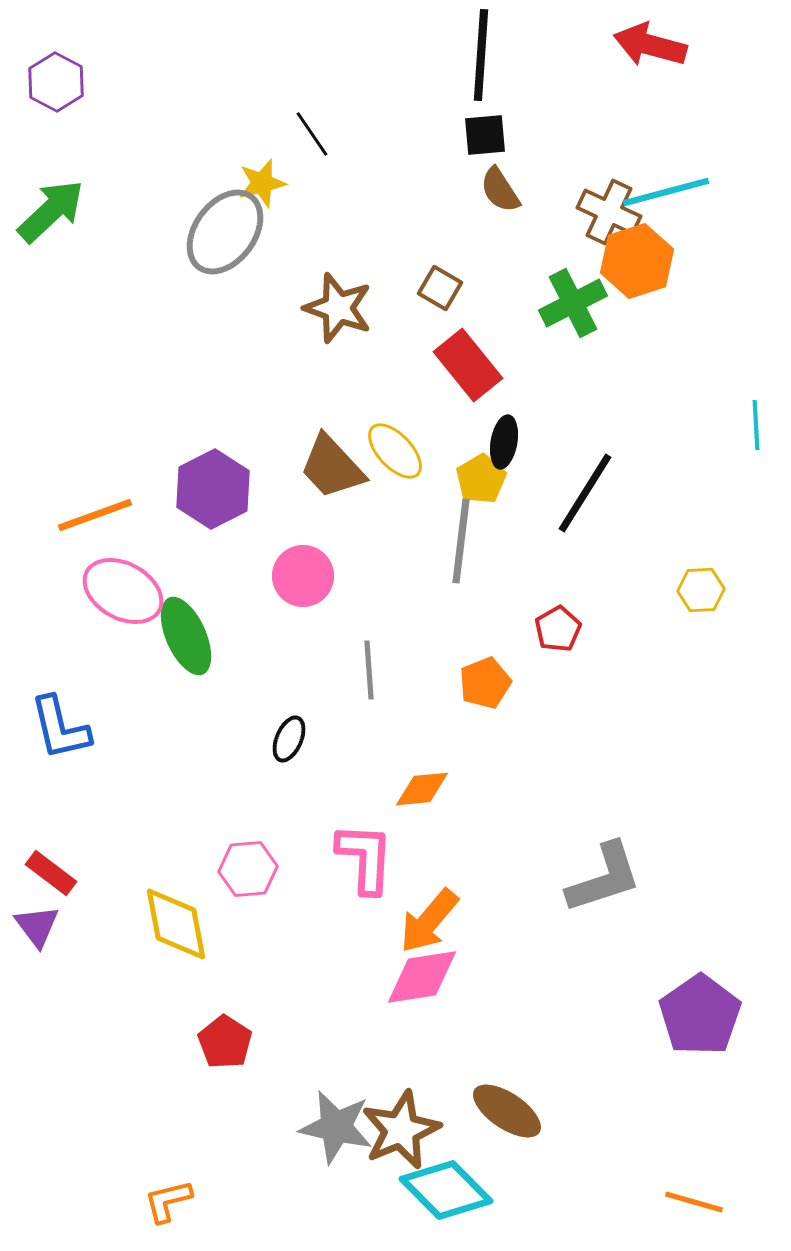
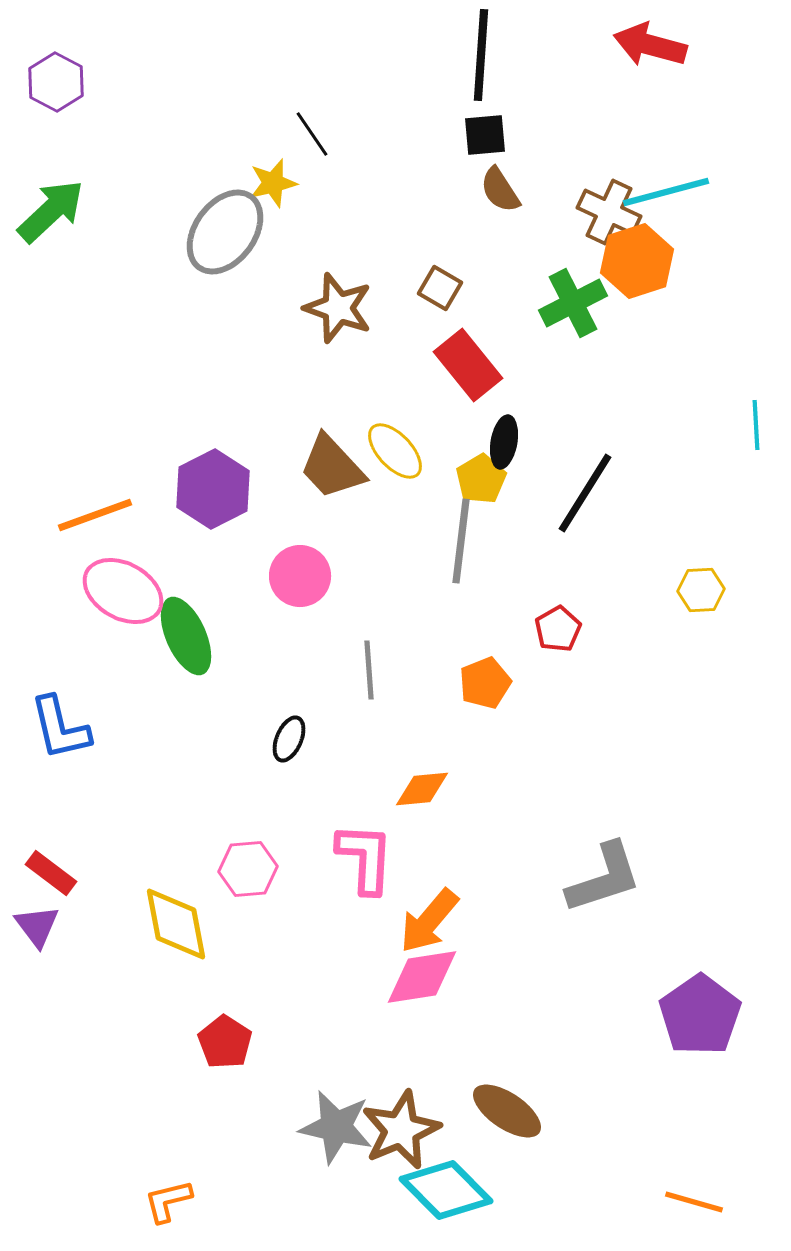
yellow star at (262, 183): moved 11 px right
pink circle at (303, 576): moved 3 px left
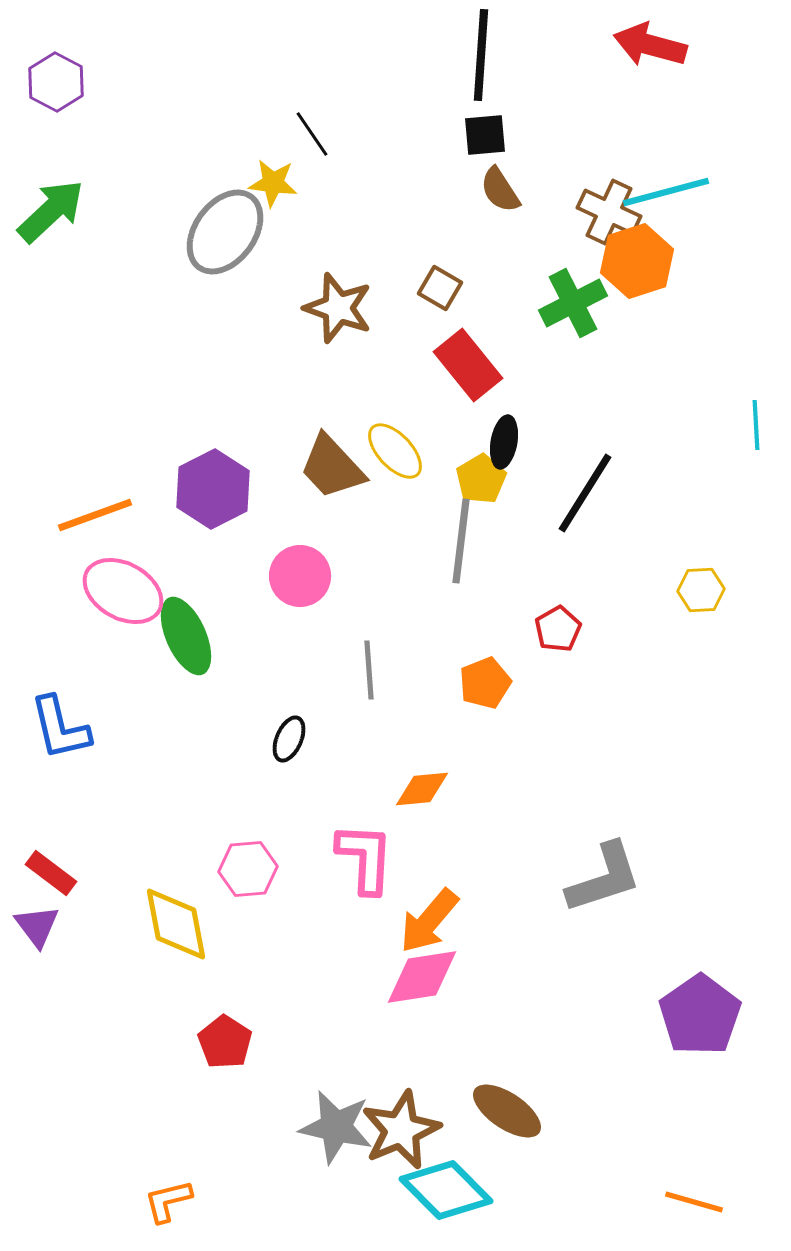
yellow star at (273, 183): rotated 21 degrees clockwise
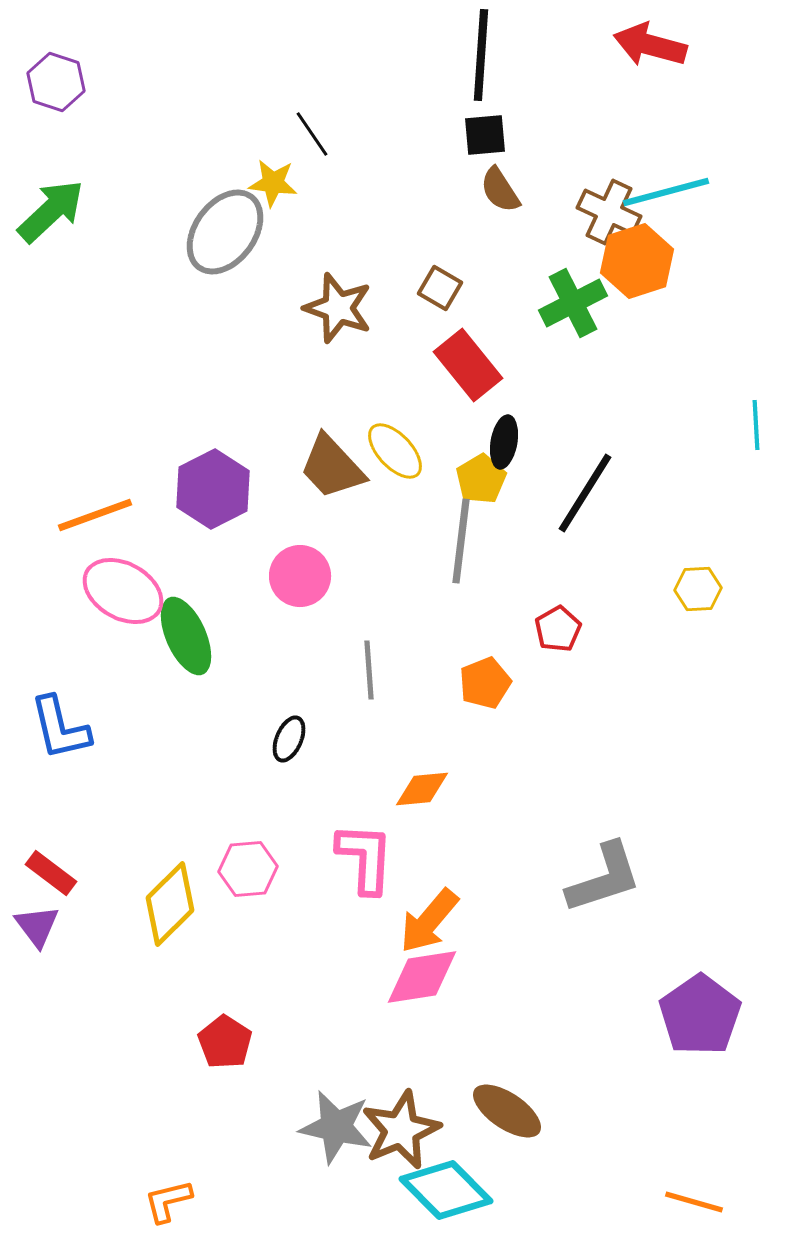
purple hexagon at (56, 82): rotated 10 degrees counterclockwise
yellow hexagon at (701, 590): moved 3 px left, 1 px up
yellow diamond at (176, 924): moved 6 px left, 20 px up; rotated 56 degrees clockwise
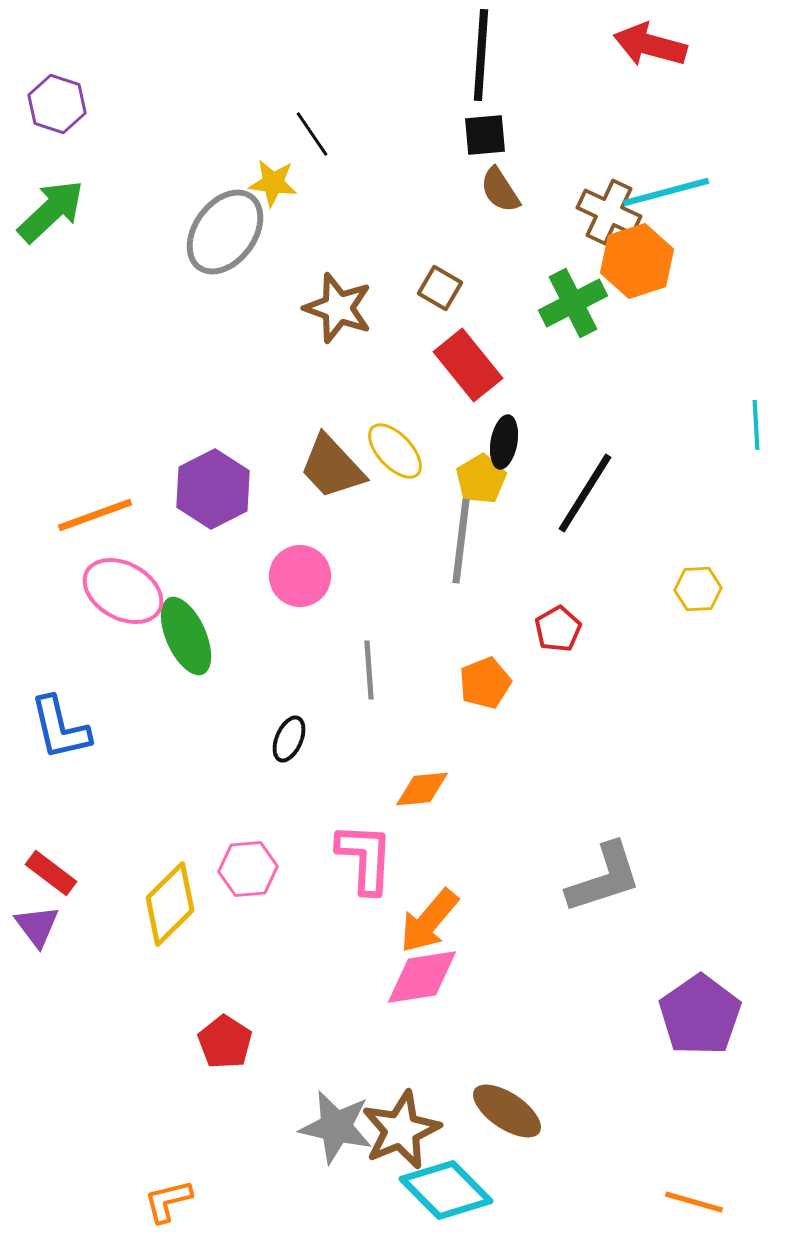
purple hexagon at (56, 82): moved 1 px right, 22 px down
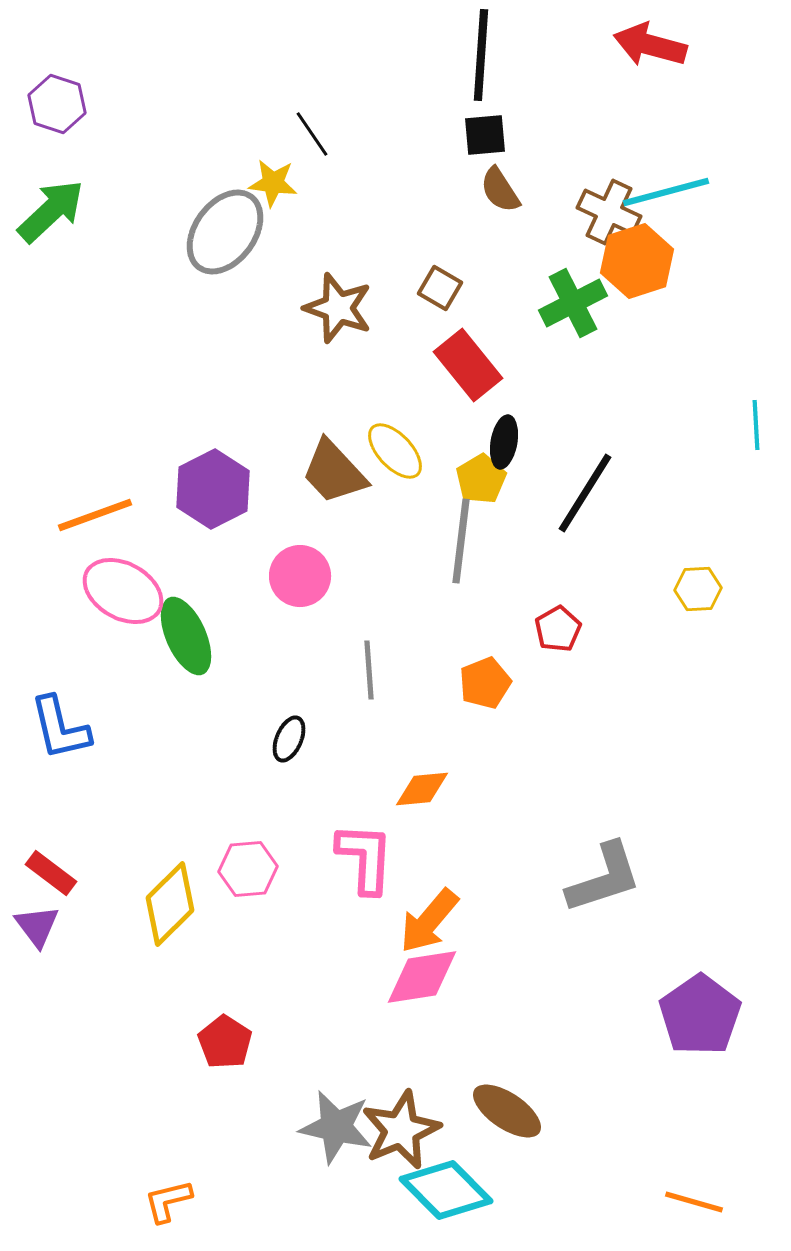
brown trapezoid at (332, 467): moved 2 px right, 5 px down
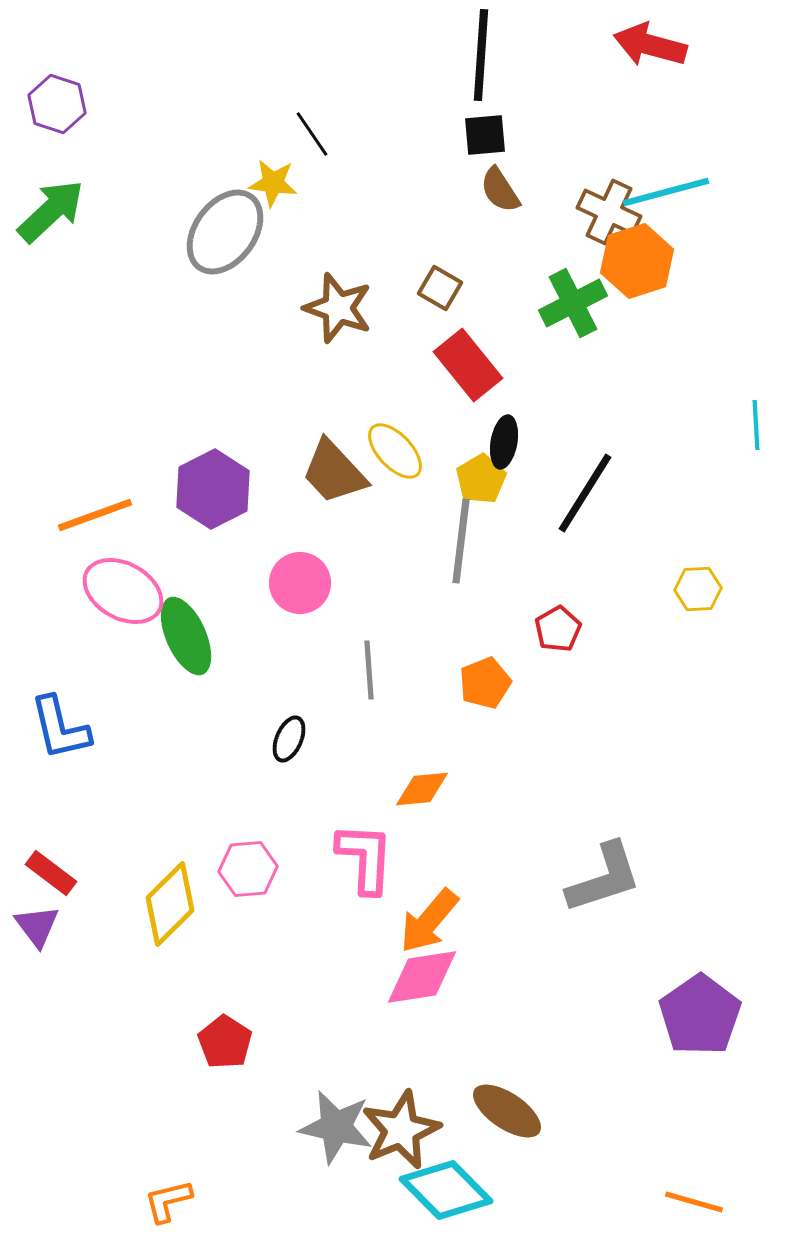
pink circle at (300, 576): moved 7 px down
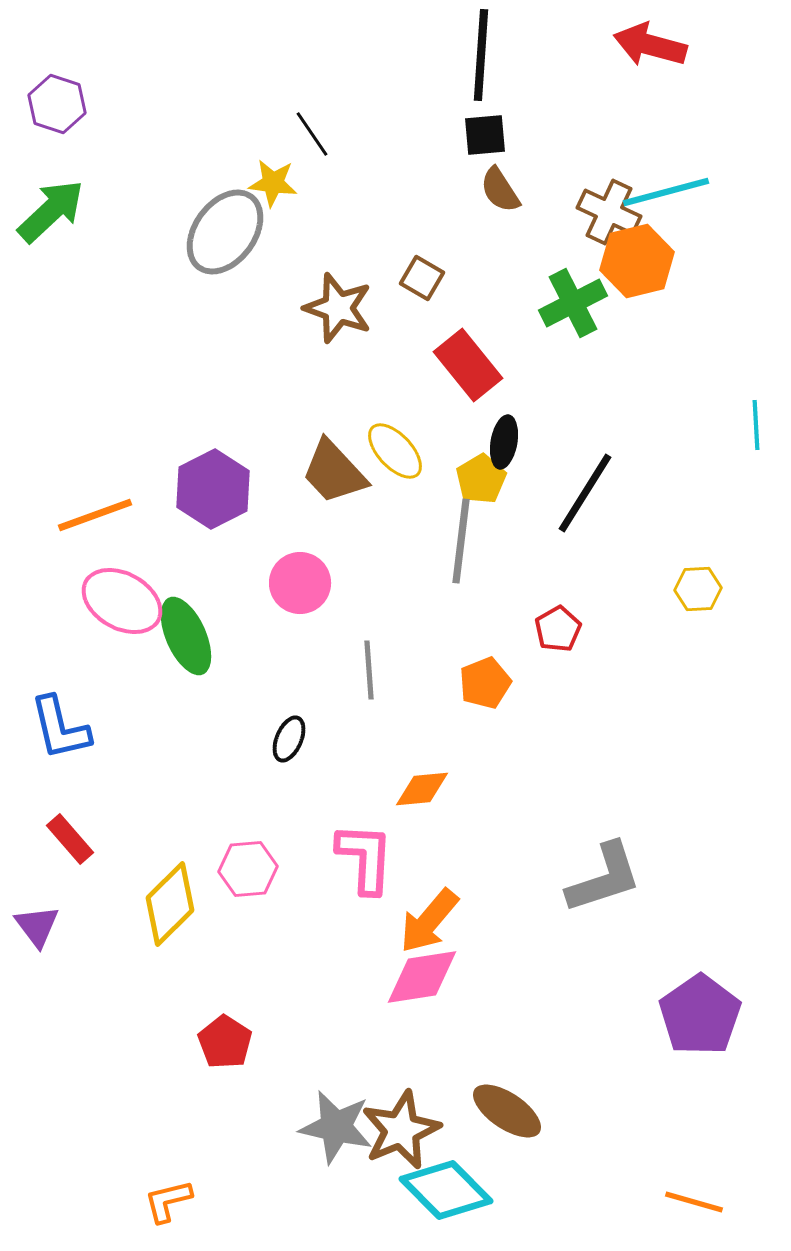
orange hexagon at (637, 261): rotated 4 degrees clockwise
brown square at (440, 288): moved 18 px left, 10 px up
pink ellipse at (123, 591): moved 1 px left, 10 px down
red rectangle at (51, 873): moved 19 px right, 34 px up; rotated 12 degrees clockwise
